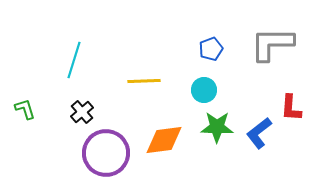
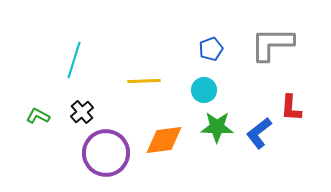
green L-shape: moved 13 px right, 7 px down; rotated 45 degrees counterclockwise
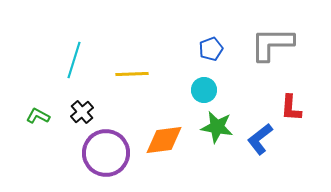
yellow line: moved 12 px left, 7 px up
green star: rotated 8 degrees clockwise
blue L-shape: moved 1 px right, 6 px down
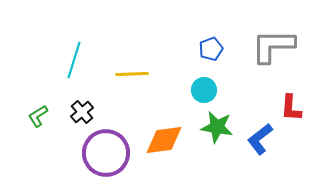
gray L-shape: moved 1 px right, 2 px down
green L-shape: rotated 60 degrees counterclockwise
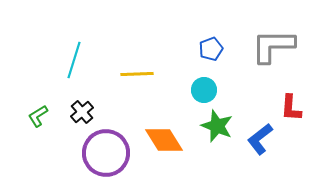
yellow line: moved 5 px right
green star: moved 1 px up; rotated 12 degrees clockwise
orange diamond: rotated 66 degrees clockwise
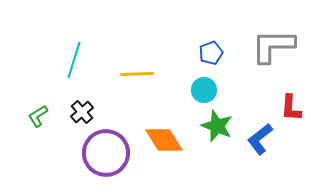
blue pentagon: moved 4 px down
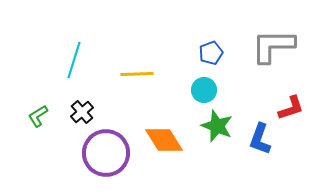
red L-shape: rotated 112 degrees counterclockwise
blue L-shape: rotated 32 degrees counterclockwise
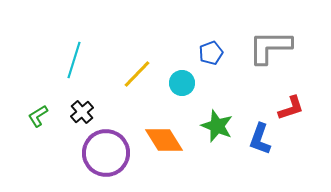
gray L-shape: moved 3 px left, 1 px down
yellow line: rotated 44 degrees counterclockwise
cyan circle: moved 22 px left, 7 px up
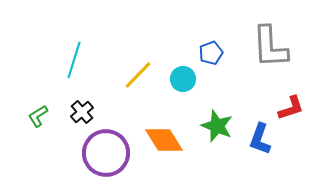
gray L-shape: rotated 93 degrees counterclockwise
yellow line: moved 1 px right, 1 px down
cyan circle: moved 1 px right, 4 px up
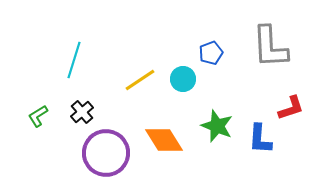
yellow line: moved 2 px right, 5 px down; rotated 12 degrees clockwise
blue L-shape: rotated 16 degrees counterclockwise
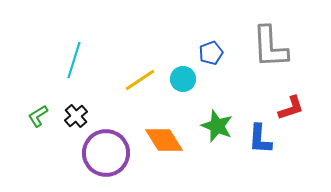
black cross: moved 6 px left, 4 px down
